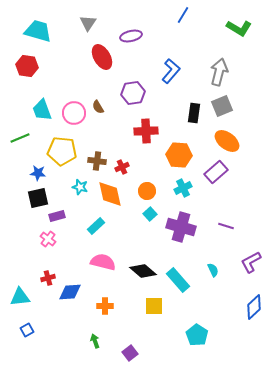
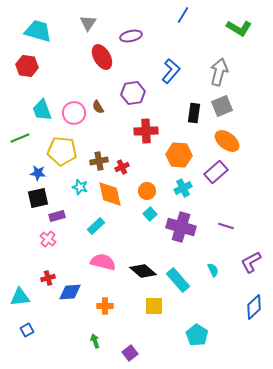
brown cross at (97, 161): moved 2 px right; rotated 18 degrees counterclockwise
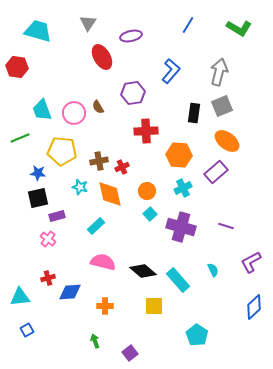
blue line at (183, 15): moved 5 px right, 10 px down
red hexagon at (27, 66): moved 10 px left, 1 px down
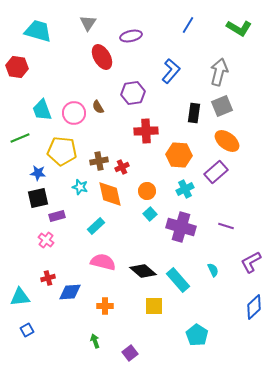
cyan cross at (183, 188): moved 2 px right, 1 px down
pink cross at (48, 239): moved 2 px left, 1 px down
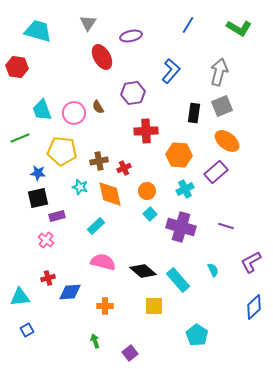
red cross at (122, 167): moved 2 px right, 1 px down
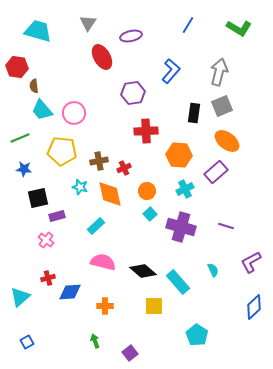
brown semicircle at (98, 107): moved 64 px left, 21 px up; rotated 24 degrees clockwise
cyan trapezoid at (42, 110): rotated 20 degrees counterclockwise
blue star at (38, 173): moved 14 px left, 4 px up
cyan rectangle at (178, 280): moved 2 px down
cyan triangle at (20, 297): rotated 35 degrees counterclockwise
blue square at (27, 330): moved 12 px down
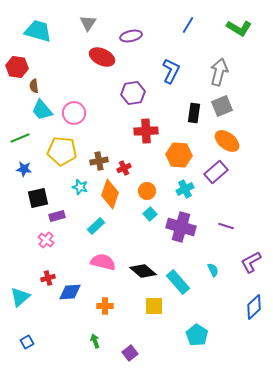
red ellipse at (102, 57): rotated 35 degrees counterclockwise
blue L-shape at (171, 71): rotated 15 degrees counterclockwise
orange diamond at (110, 194): rotated 32 degrees clockwise
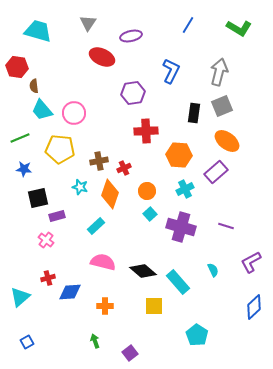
yellow pentagon at (62, 151): moved 2 px left, 2 px up
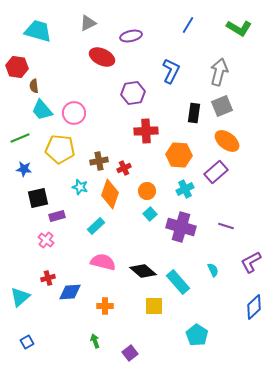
gray triangle at (88, 23): rotated 30 degrees clockwise
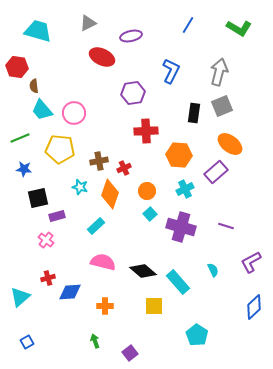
orange ellipse at (227, 141): moved 3 px right, 3 px down
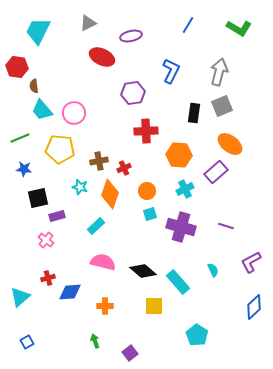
cyan trapezoid at (38, 31): rotated 80 degrees counterclockwise
cyan square at (150, 214): rotated 24 degrees clockwise
